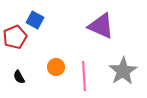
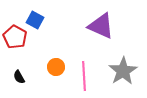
red pentagon: rotated 20 degrees counterclockwise
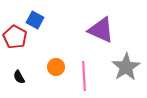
purple triangle: moved 4 px down
gray star: moved 3 px right, 4 px up
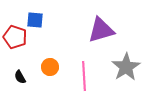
blue square: rotated 24 degrees counterclockwise
purple triangle: rotated 40 degrees counterclockwise
red pentagon: rotated 10 degrees counterclockwise
orange circle: moved 6 px left
black semicircle: moved 1 px right
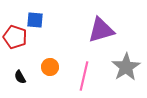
pink line: rotated 16 degrees clockwise
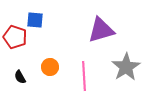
pink line: rotated 16 degrees counterclockwise
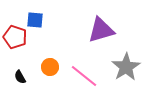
pink line: rotated 48 degrees counterclockwise
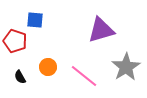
red pentagon: moved 4 px down
orange circle: moved 2 px left
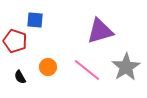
purple triangle: moved 1 px left, 1 px down
pink line: moved 3 px right, 6 px up
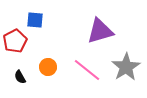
red pentagon: rotated 25 degrees clockwise
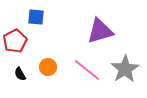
blue square: moved 1 px right, 3 px up
gray star: moved 1 px left, 2 px down
black semicircle: moved 3 px up
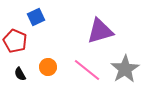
blue square: rotated 30 degrees counterclockwise
red pentagon: rotated 20 degrees counterclockwise
